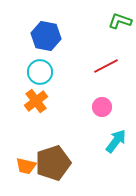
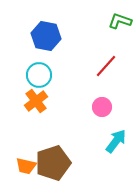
red line: rotated 20 degrees counterclockwise
cyan circle: moved 1 px left, 3 px down
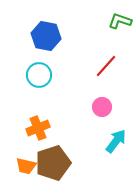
orange cross: moved 2 px right, 27 px down; rotated 15 degrees clockwise
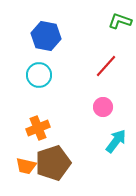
pink circle: moved 1 px right
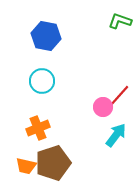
red line: moved 13 px right, 30 px down
cyan circle: moved 3 px right, 6 px down
cyan arrow: moved 6 px up
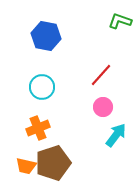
cyan circle: moved 6 px down
red line: moved 18 px left, 21 px up
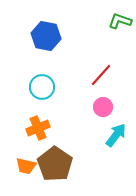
brown pentagon: moved 2 px right, 1 px down; rotated 20 degrees counterclockwise
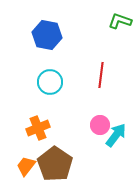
blue hexagon: moved 1 px right, 1 px up
red line: rotated 35 degrees counterclockwise
cyan circle: moved 8 px right, 5 px up
pink circle: moved 3 px left, 18 px down
orange trapezoid: rotated 115 degrees clockwise
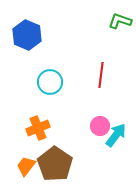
blue hexagon: moved 20 px left; rotated 12 degrees clockwise
pink circle: moved 1 px down
